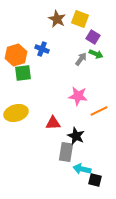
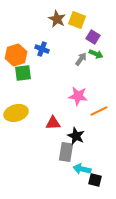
yellow square: moved 3 px left, 1 px down
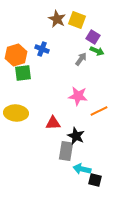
green arrow: moved 1 px right, 3 px up
yellow ellipse: rotated 20 degrees clockwise
gray rectangle: moved 1 px up
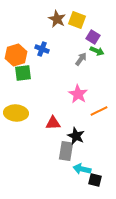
pink star: moved 2 px up; rotated 24 degrees clockwise
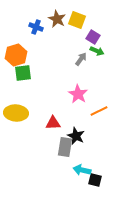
blue cross: moved 6 px left, 22 px up
gray rectangle: moved 1 px left, 4 px up
cyan arrow: moved 1 px down
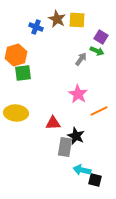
yellow square: rotated 18 degrees counterclockwise
purple square: moved 8 px right
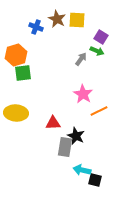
pink star: moved 5 px right
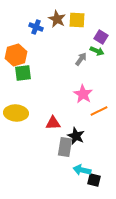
black square: moved 1 px left
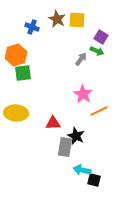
blue cross: moved 4 px left
